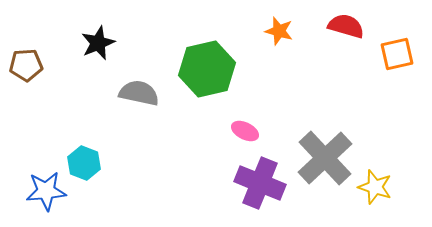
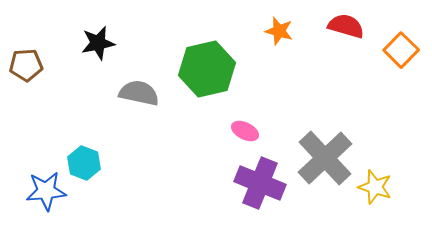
black star: rotated 12 degrees clockwise
orange square: moved 4 px right, 4 px up; rotated 32 degrees counterclockwise
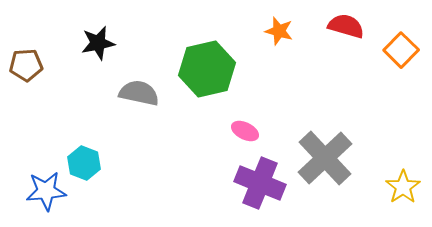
yellow star: moved 28 px right; rotated 20 degrees clockwise
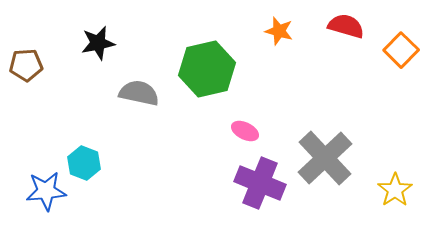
yellow star: moved 8 px left, 3 px down
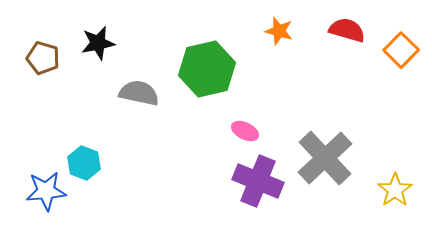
red semicircle: moved 1 px right, 4 px down
brown pentagon: moved 17 px right, 7 px up; rotated 20 degrees clockwise
purple cross: moved 2 px left, 2 px up
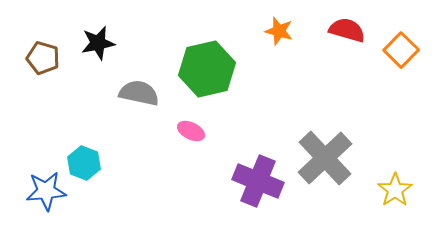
pink ellipse: moved 54 px left
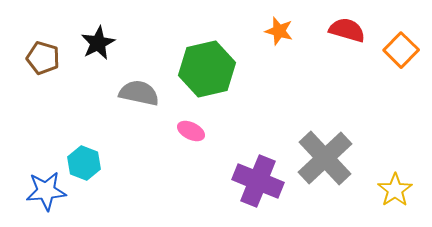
black star: rotated 16 degrees counterclockwise
